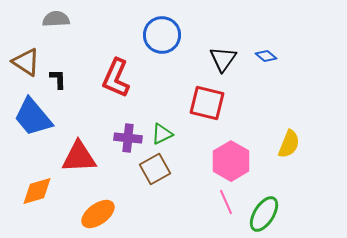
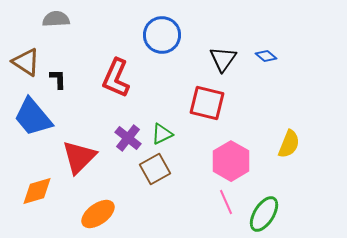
purple cross: rotated 32 degrees clockwise
red triangle: rotated 42 degrees counterclockwise
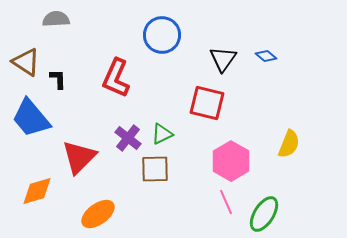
blue trapezoid: moved 2 px left, 1 px down
brown square: rotated 28 degrees clockwise
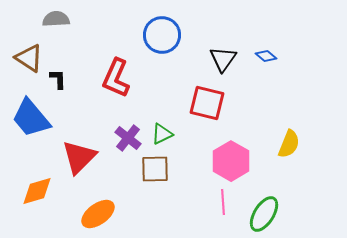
brown triangle: moved 3 px right, 4 px up
pink line: moved 3 px left; rotated 20 degrees clockwise
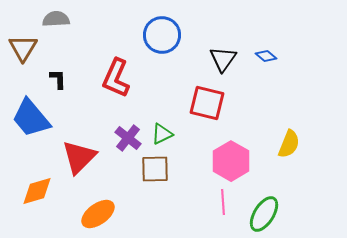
brown triangle: moved 6 px left, 10 px up; rotated 28 degrees clockwise
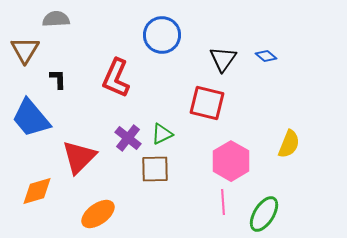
brown triangle: moved 2 px right, 2 px down
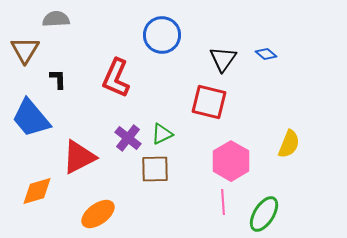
blue diamond: moved 2 px up
red square: moved 2 px right, 1 px up
red triangle: rotated 18 degrees clockwise
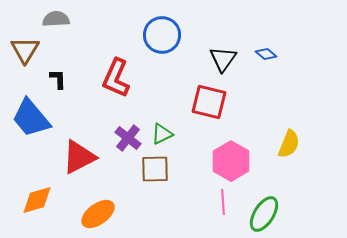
orange diamond: moved 9 px down
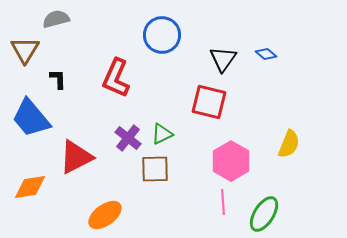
gray semicircle: rotated 12 degrees counterclockwise
red triangle: moved 3 px left
orange diamond: moved 7 px left, 13 px up; rotated 8 degrees clockwise
orange ellipse: moved 7 px right, 1 px down
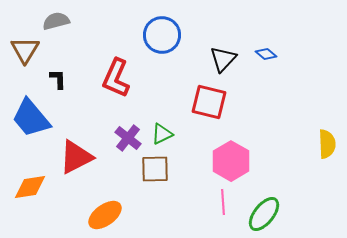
gray semicircle: moved 2 px down
black triangle: rotated 8 degrees clockwise
yellow semicircle: moved 38 px right; rotated 24 degrees counterclockwise
green ellipse: rotated 6 degrees clockwise
